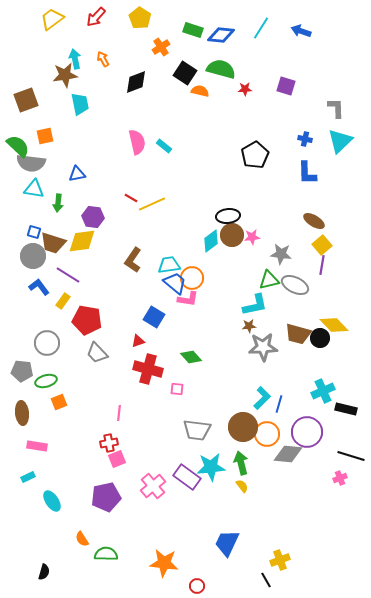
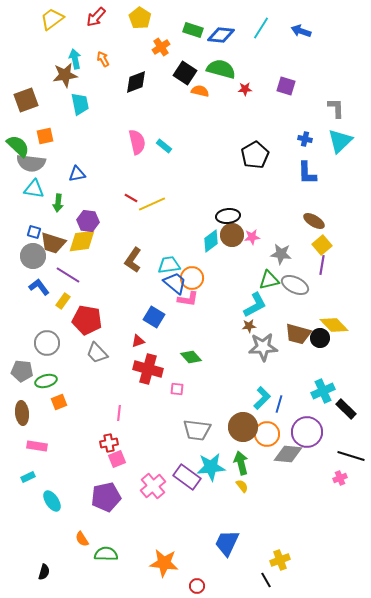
purple hexagon at (93, 217): moved 5 px left, 4 px down
cyan L-shape at (255, 305): rotated 16 degrees counterclockwise
black rectangle at (346, 409): rotated 30 degrees clockwise
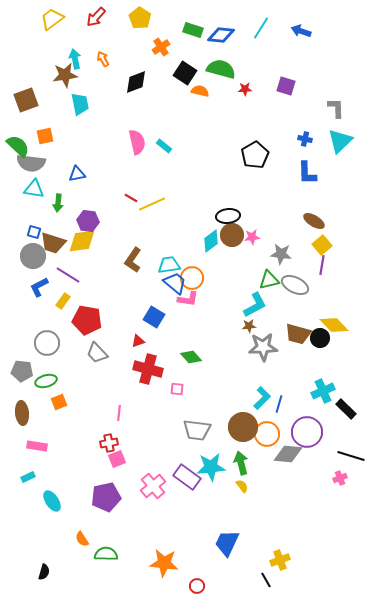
blue L-shape at (39, 287): rotated 80 degrees counterclockwise
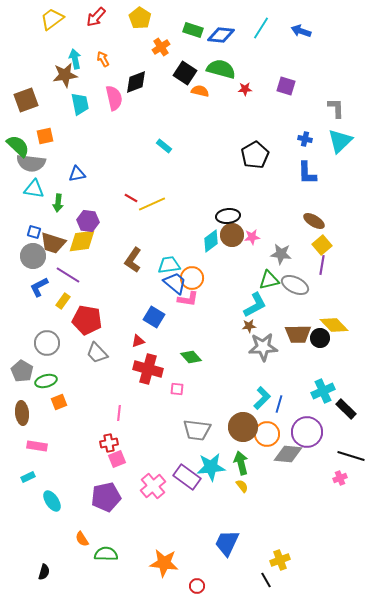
pink semicircle at (137, 142): moved 23 px left, 44 px up
brown trapezoid at (298, 334): rotated 16 degrees counterclockwise
gray pentagon at (22, 371): rotated 25 degrees clockwise
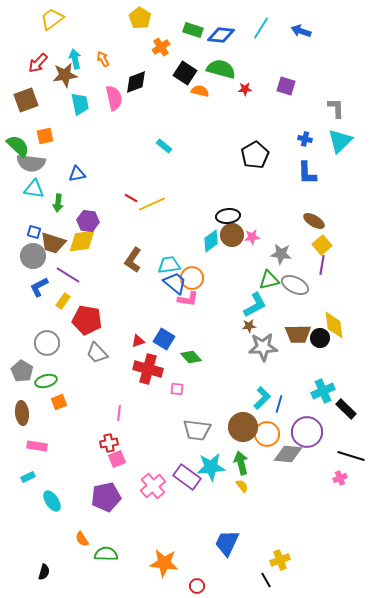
red arrow at (96, 17): moved 58 px left, 46 px down
blue square at (154, 317): moved 10 px right, 22 px down
yellow diamond at (334, 325): rotated 36 degrees clockwise
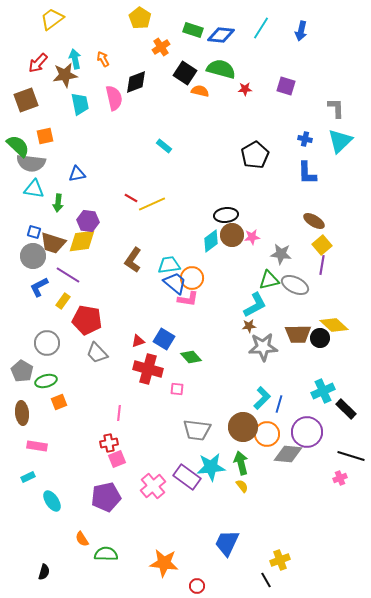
blue arrow at (301, 31): rotated 96 degrees counterclockwise
black ellipse at (228, 216): moved 2 px left, 1 px up
yellow diamond at (334, 325): rotated 40 degrees counterclockwise
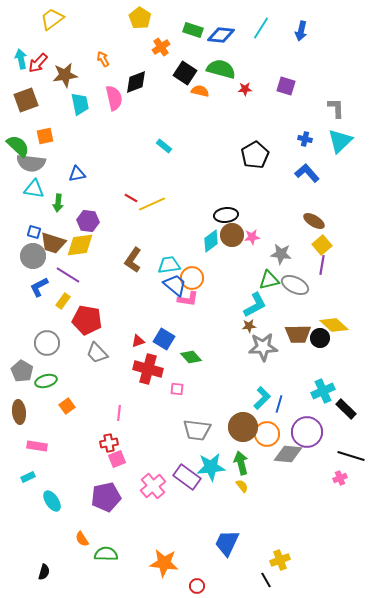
cyan arrow at (75, 59): moved 54 px left
blue L-shape at (307, 173): rotated 140 degrees clockwise
yellow diamond at (82, 241): moved 2 px left, 4 px down
blue trapezoid at (175, 283): moved 2 px down
orange square at (59, 402): moved 8 px right, 4 px down; rotated 14 degrees counterclockwise
brown ellipse at (22, 413): moved 3 px left, 1 px up
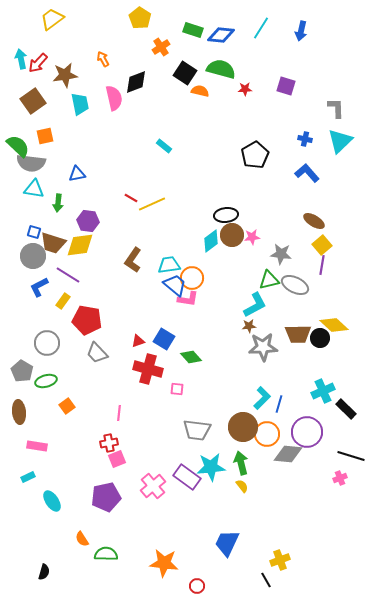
brown square at (26, 100): moved 7 px right, 1 px down; rotated 15 degrees counterclockwise
